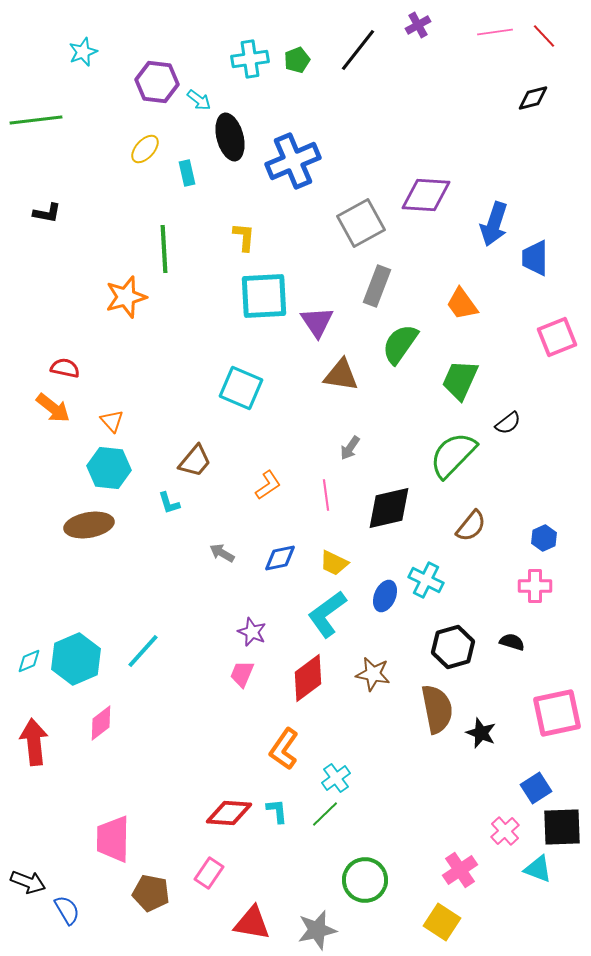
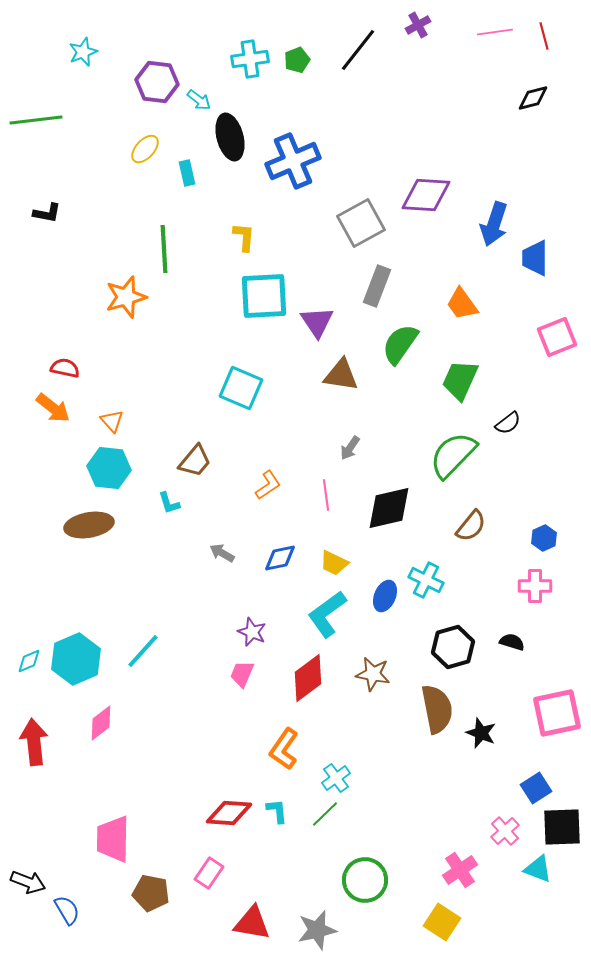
red line at (544, 36): rotated 28 degrees clockwise
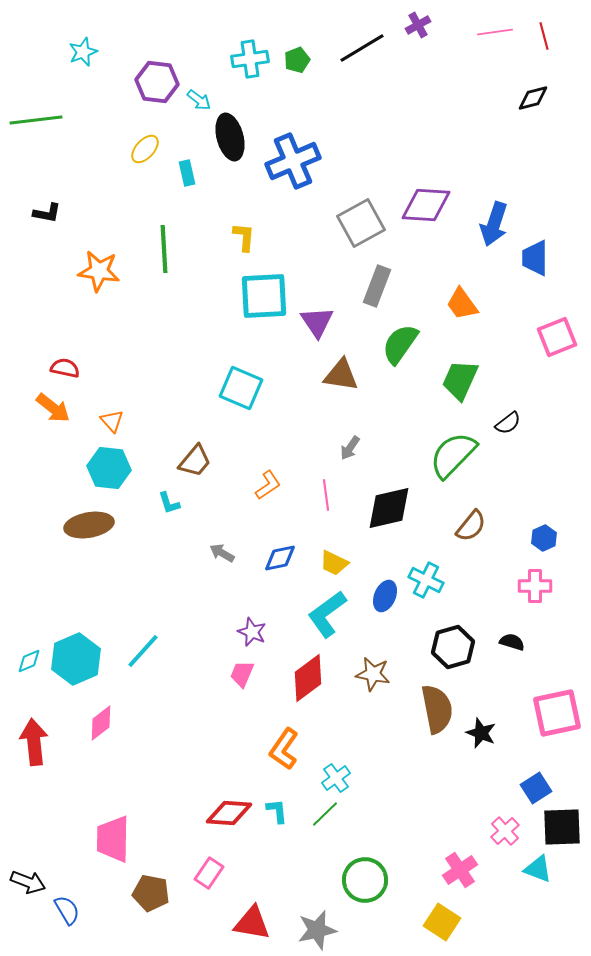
black line at (358, 50): moved 4 px right, 2 px up; rotated 21 degrees clockwise
purple diamond at (426, 195): moved 10 px down
orange star at (126, 297): moved 27 px left, 26 px up; rotated 24 degrees clockwise
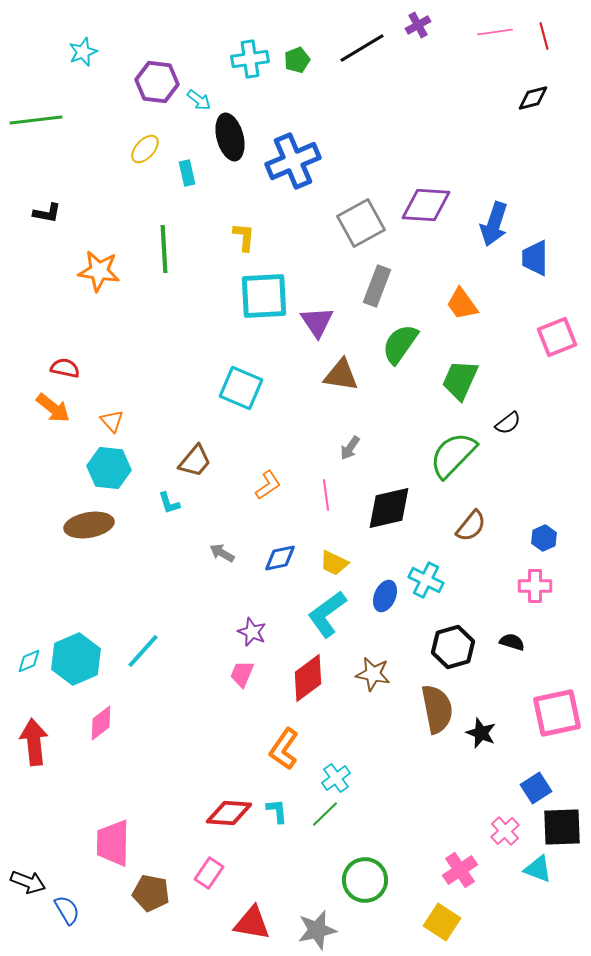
pink trapezoid at (113, 839): moved 4 px down
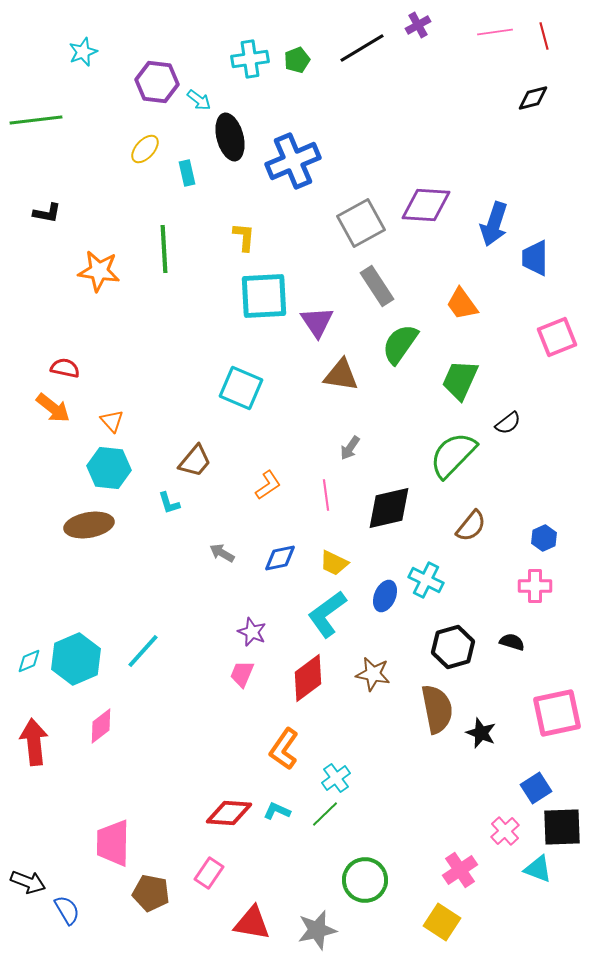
gray rectangle at (377, 286): rotated 54 degrees counterclockwise
pink diamond at (101, 723): moved 3 px down
cyan L-shape at (277, 811): rotated 60 degrees counterclockwise
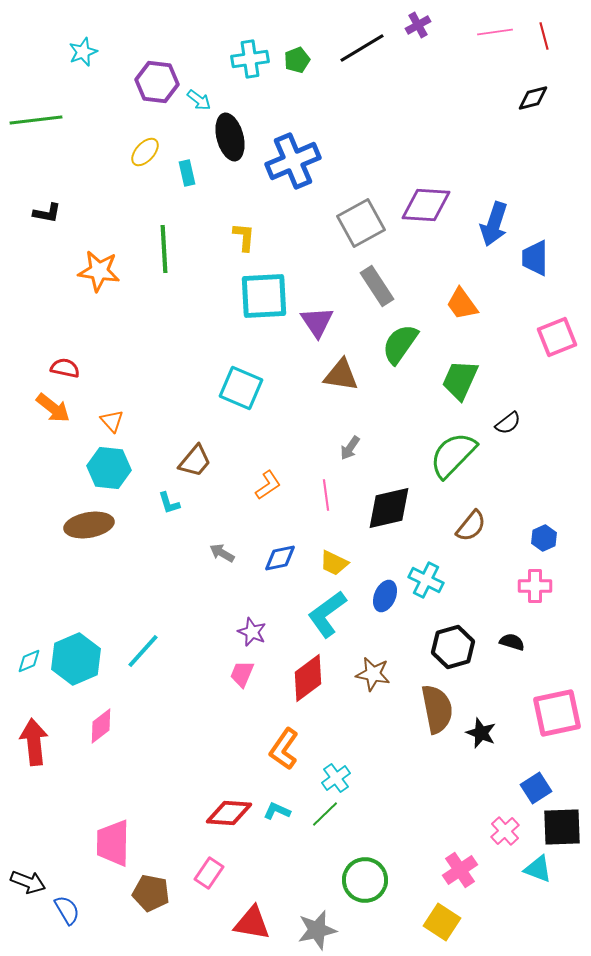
yellow ellipse at (145, 149): moved 3 px down
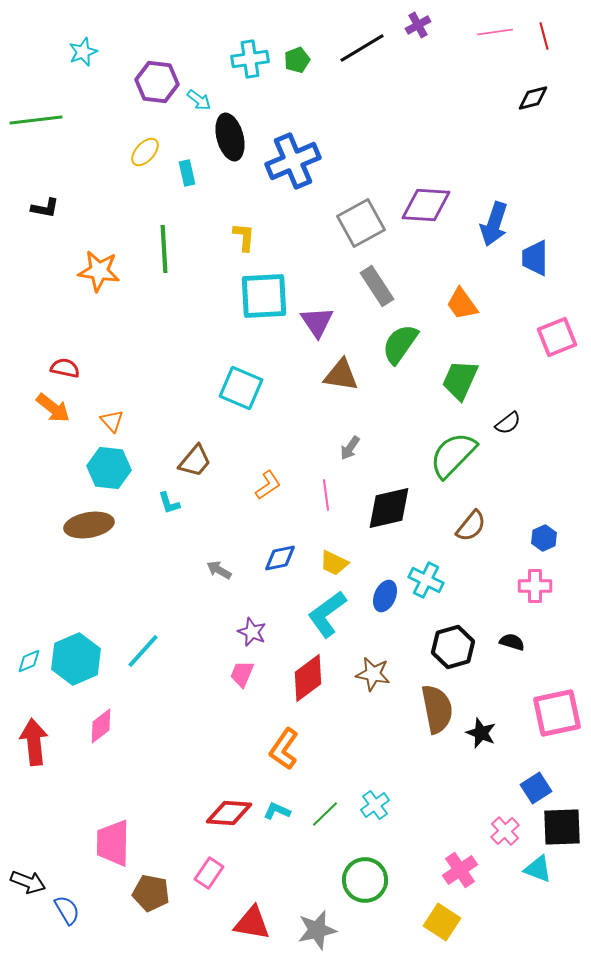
black L-shape at (47, 213): moved 2 px left, 5 px up
gray arrow at (222, 553): moved 3 px left, 17 px down
cyan cross at (336, 778): moved 39 px right, 27 px down
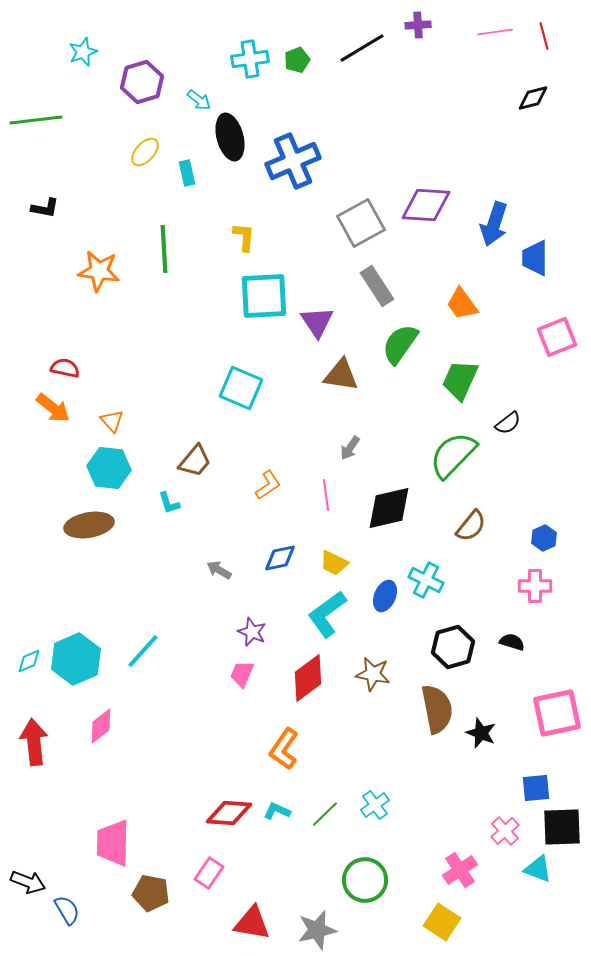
purple cross at (418, 25): rotated 25 degrees clockwise
purple hexagon at (157, 82): moved 15 px left; rotated 24 degrees counterclockwise
blue square at (536, 788): rotated 28 degrees clockwise
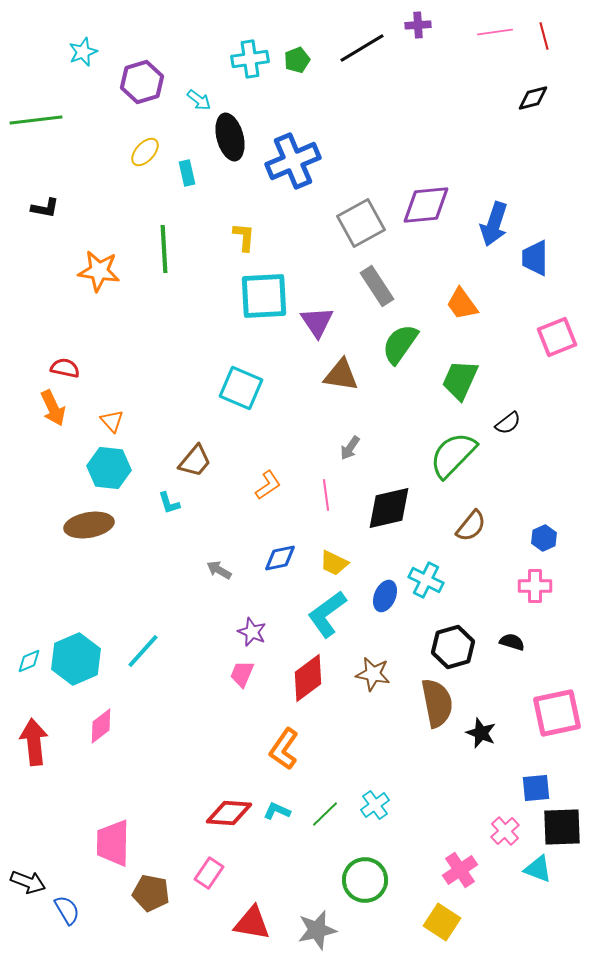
purple diamond at (426, 205): rotated 9 degrees counterclockwise
orange arrow at (53, 408): rotated 27 degrees clockwise
brown semicircle at (437, 709): moved 6 px up
